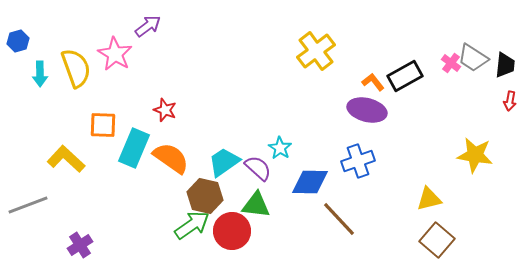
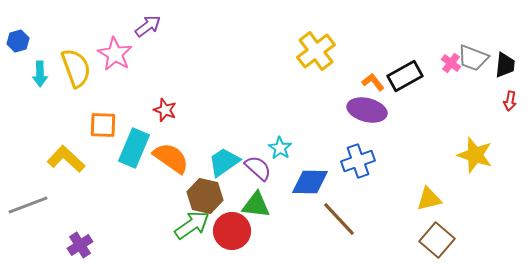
gray trapezoid: rotated 12 degrees counterclockwise
yellow star: rotated 9 degrees clockwise
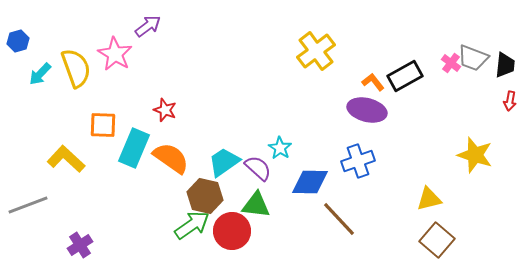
cyan arrow: rotated 45 degrees clockwise
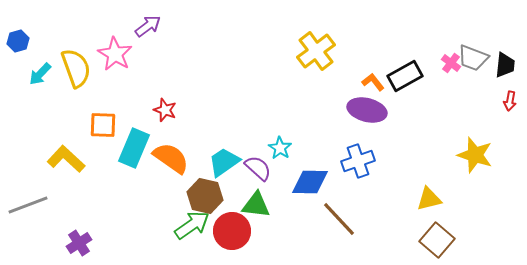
purple cross: moved 1 px left, 2 px up
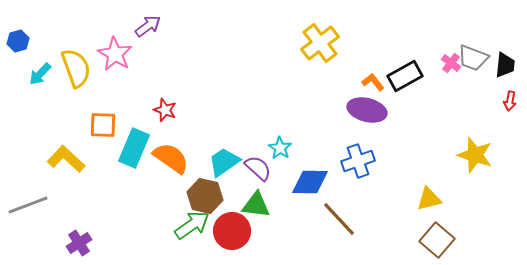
yellow cross: moved 4 px right, 8 px up
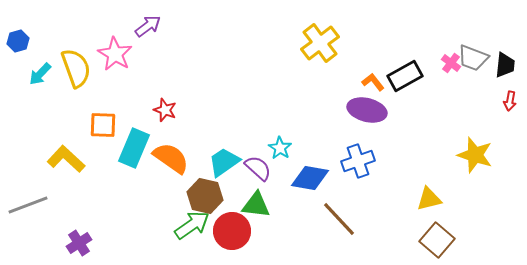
blue diamond: moved 4 px up; rotated 9 degrees clockwise
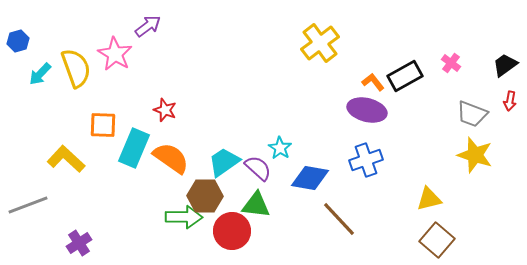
gray trapezoid: moved 1 px left, 56 px down
black trapezoid: rotated 132 degrees counterclockwise
blue cross: moved 8 px right, 1 px up
brown hexagon: rotated 12 degrees counterclockwise
green arrow: moved 8 px left, 8 px up; rotated 36 degrees clockwise
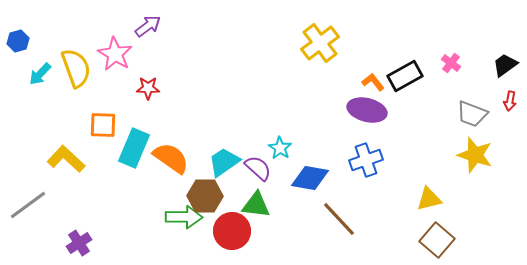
red star: moved 17 px left, 22 px up; rotated 20 degrees counterclockwise
gray line: rotated 15 degrees counterclockwise
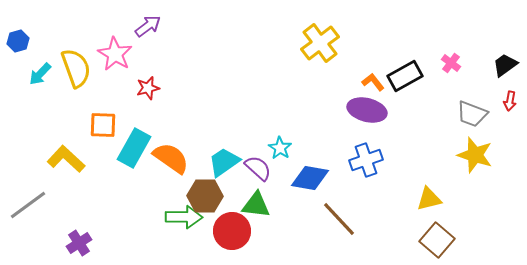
red star: rotated 15 degrees counterclockwise
cyan rectangle: rotated 6 degrees clockwise
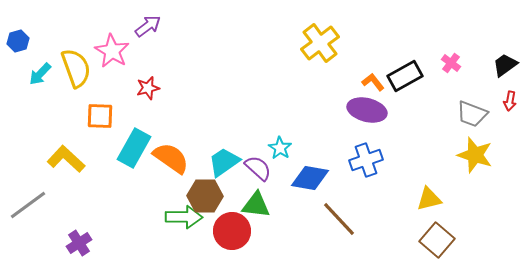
pink star: moved 3 px left, 3 px up
orange square: moved 3 px left, 9 px up
